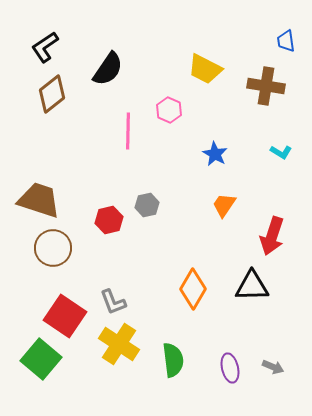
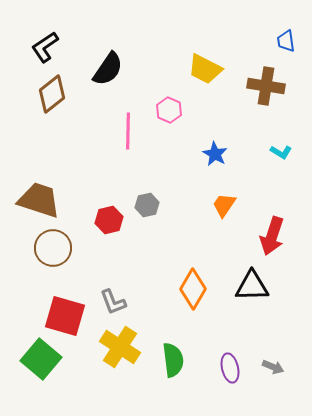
red square: rotated 18 degrees counterclockwise
yellow cross: moved 1 px right, 3 px down
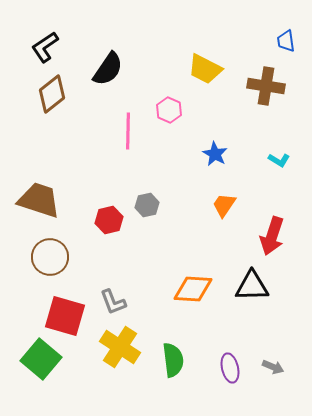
cyan L-shape: moved 2 px left, 8 px down
brown circle: moved 3 px left, 9 px down
orange diamond: rotated 63 degrees clockwise
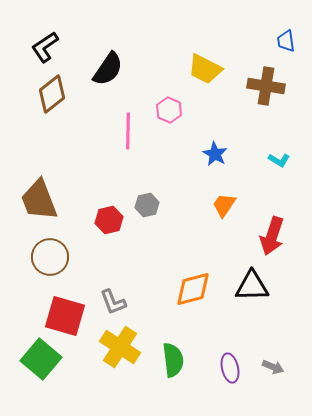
brown trapezoid: rotated 129 degrees counterclockwise
orange diamond: rotated 18 degrees counterclockwise
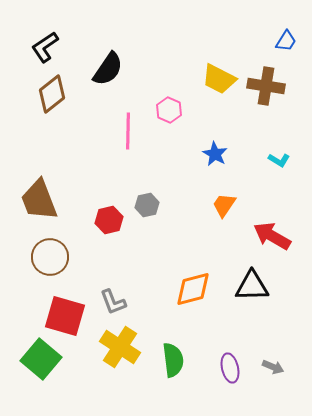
blue trapezoid: rotated 140 degrees counterclockwise
yellow trapezoid: moved 14 px right, 10 px down
red arrow: rotated 102 degrees clockwise
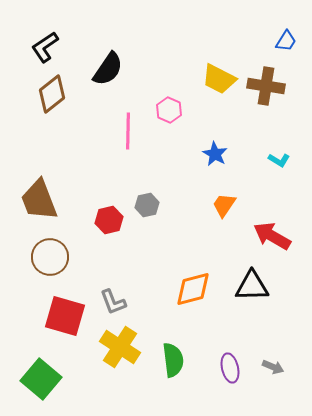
green square: moved 20 px down
